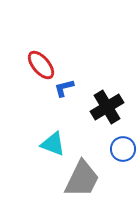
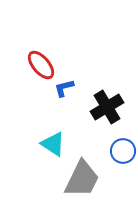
cyan triangle: rotated 12 degrees clockwise
blue circle: moved 2 px down
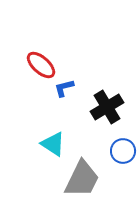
red ellipse: rotated 8 degrees counterclockwise
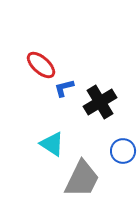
black cross: moved 7 px left, 5 px up
cyan triangle: moved 1 px left
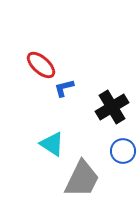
black cross: moved 12 px right, 5 px down
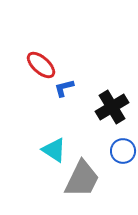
cyan triangle: moved 2 px right, 6 px down
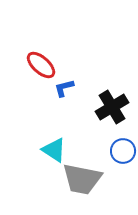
gray trapezoid: rotated 75 degrees clockwise
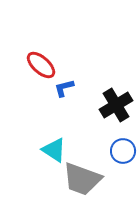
black cross: moved 4 px right, 2 px up
gray trapezoid: rotated 9 degrees clockwise
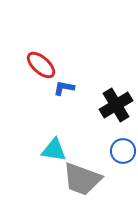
blue L-shape: rotated 25 degrees clockwise
cyan triangle: rotated 24 degrees counterclockwise
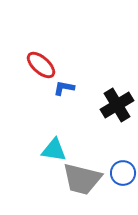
black cross: moved 1 px right
blue circle: moved 22 px down
gray trapezoid: rotated 6 degrees counterclockwise
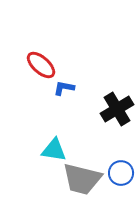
black cross: moved 4 px down
blue circle: moved 2 px left
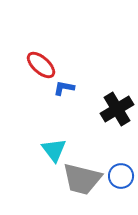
cyan triangle: rotated 44 degrees clockwise
blue circle: moved 3 px down
